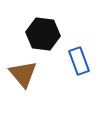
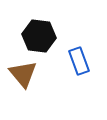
black hexagon: moved 4 px left, 2 px down
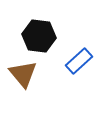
blue rectangle: rotated 68 degrees clockwise
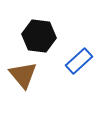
brown triangle: moved 1 px down
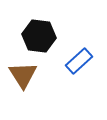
brown triangle: rotated 8 degrees clockwise
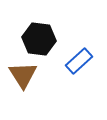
black hexagon: moved 3 px down
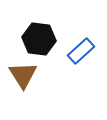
blue rectangle: moved 2 px right, 10 px up
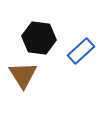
black hexagon: moved 1 px up
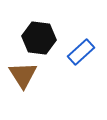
blue rectangle: moved 1 px down
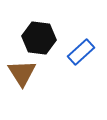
brown triangle: moved 1 px left, 2 px up
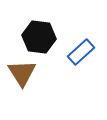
black hexagon: moved 1 px up
